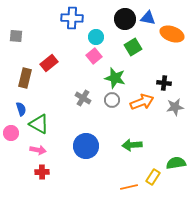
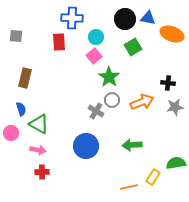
red rectangle: moved 10 px right, 21 px up; rotated 54 degrees counterclockwise
green star: moved 6 px left, 1 px up; rotated 20 degrees clockwise
black cross: moved 4 px right
gray cross: moved 13 px right, 13 px down
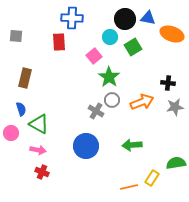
cyan circle: moved 14 px right
red cross: rotated 24 degrees clockwise
yellow rectangle: moved 1 px left, 1 px down
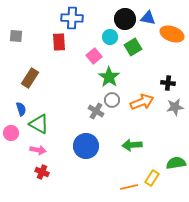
brown rectangle: moved 5 px right; rotated 18 degrees clockwise
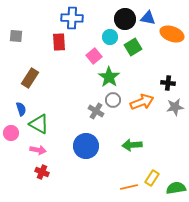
gray circle: moved 1 px right
green semicircle: moved 25 px down
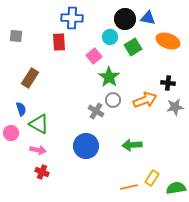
orange ellipse: moved 4 px left, 7 px down
orange arrow: moved 3 px right, 2 px up
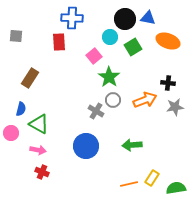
blue semicircle: rotated 32 degrees clockwise
orange line: moved 3 px up
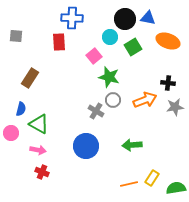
green star: rotated 20 degrees counterclockwise
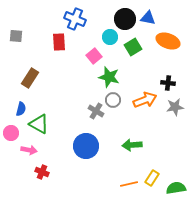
blue cross: moved 3 px right, 1 px down; rotated 20 degrees clockwise
pink arrow: moved 9 px left
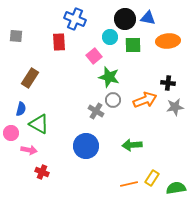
orange ellipse: rotated 25 degrees counterclockwise
green square: moved 2 px up; rotated 30 degrees clockwise
